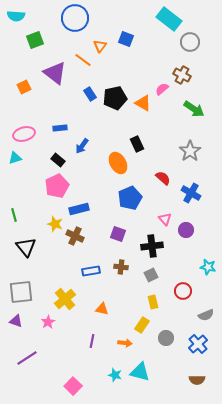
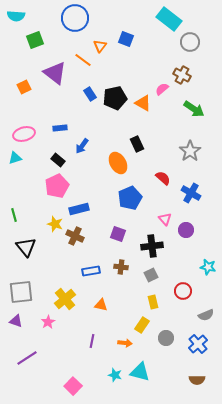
orange triangle at (102, 309): moved 1 px left, 4 px up
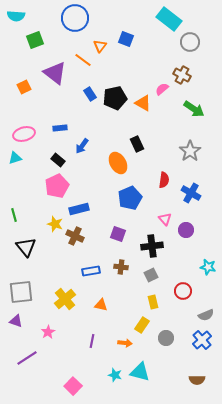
red semicircle at (163, 178): moved 1 px right, 2 px down; rotated 56 degrees clockwise
pink star at (48, 322): moved 10 px down
blue cross at (198, 344): moved 4 px right, 4 px up
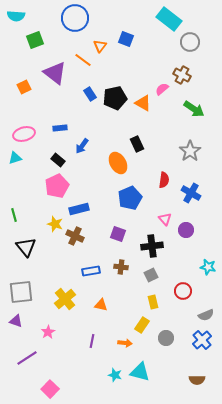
pink square at (73, 386): moved 23 px left, 3 px down
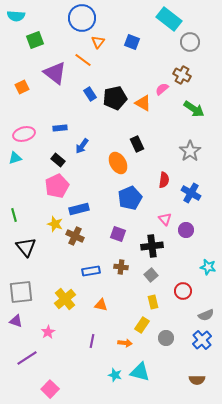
blue circle at (75, 18): moved 7 px right
blue square at (126, 39): moved 6 px right, 3 px down
orange triangle at (100, 46): moved 2 px left, 4 px up
orange square at (24, 87): moved 2 px left
gray square at (151, 275): rotated 16 degrees counterclockwise
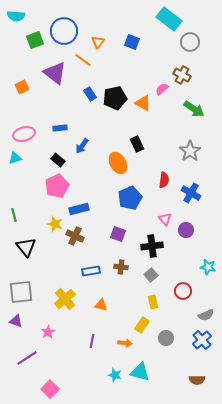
blue circle at (82, 18): moved 18 px left, 13 px down
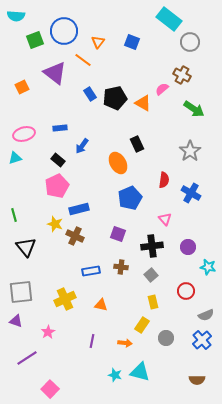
purple circle at (186, 230): moved 2 px right, 17 px down
red circle at (183, 291): moved 3 px right
yellow cross at (65, 299): rotated 15 degrees clockwise
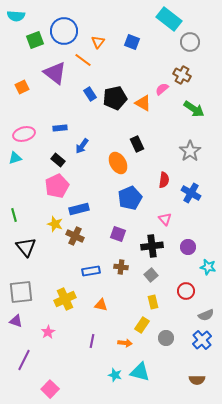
purple line at (27, 358): moved 3 px left, 2 px down; rotated 30 degrees counterclockwise
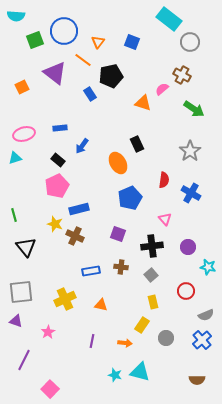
black pentagon at (115, 98): moved 4 px left, 22 px up
orange triangle at (143, 103): rotated 12 degrees counterclockwise
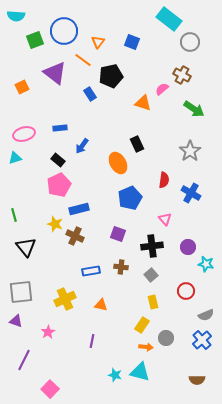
pink pentagon at (57, 186): moved 2 px right, 1 px up
cyan star at (208, 267): moved 2 px left, 3 px up
orange arrow at (125, 343): moved 21 px right, 4 px down
